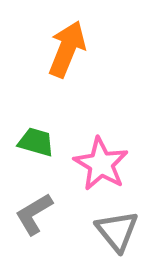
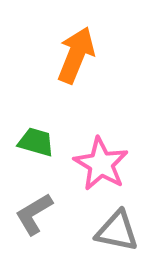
orange arrow: moved 9 px right, 6 px down
gray triangle: rotated 39 degrees counterclockwise
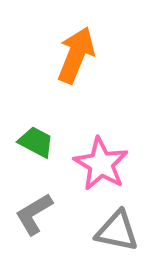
green trapezoid: rotated 12 degrees clockwise
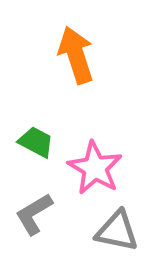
orange arrow: rotated 40 degrees counterclockwise
pink star: moved 6 px left, 4 px down
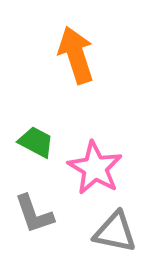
gray L-shape: rotated 78 degrees counterclockwise
gray triangle: moved 2 px left, 1 px down
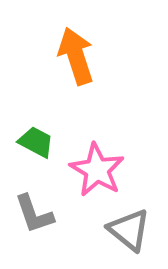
orange arrow: moved 1 px down
pink star: moved 2 px right, 2 px down
gray triangle: moved 14 px right, 2 px up; rotated 27 degrees clockwise
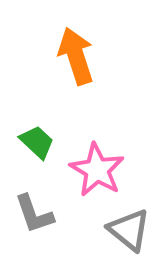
green trapezoid: moved 1 px right; rotated 15 degrees clockwise
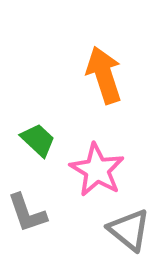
orange arrow: moved 28 px right, 19 px down
green trapezoid: moved 1 px right, 2 px up
gray L-shape: moved 7 px left, 1 px up
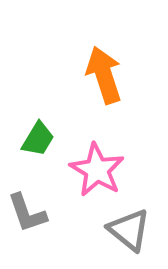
green trapezoid: moved 1 px up; rotated 78 degrees clockwise
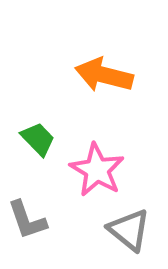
orange arrow: rotated 58 degrees counterclockwise
green trapezoid: rotated 75 degrees counterclockwise
gray L-shape: moved 7 px down
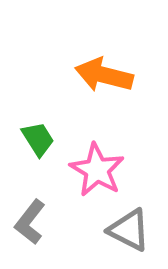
green trapezoid: rotated 12 degrees clockwise
gray L-shape: moved 3 px right, 2 px down; rotated 57 degrees clockwise
gray triangle: rotated 12 degrees counterclockwise
